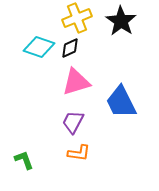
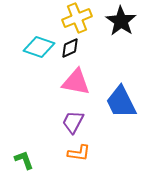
pink triangle: rotated 28 degrees clockwise
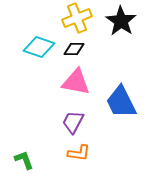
black diamond: moved 4 px right, 1 px down; rotated 25 degrees clockwise
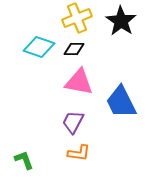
pink triangle: moved 3 px right
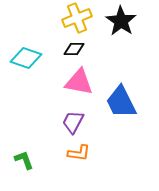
cyan diamond: moved 13 px left, 11 px down
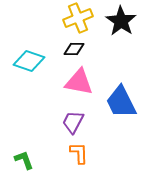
yellow cross: moved 1 px right
cyan diamond: moved 3 px right, 3 px down
orange L-shape: rotated 100 degrees counterclockwise
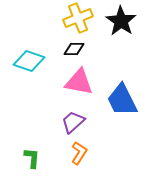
blue trapezoid: moved 1 px right, 2 px up
purple trapezoid: rotated 20 degrees clockwise
orange L-shape: rotated 35 degrees clockwise
green L-shape: moved 8 px right, 2 px up; rotated 25 degrees clockwise
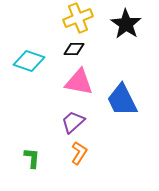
black star: moved 5 px right, 3 px down
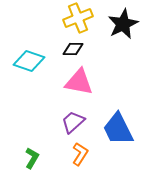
black star: moved 3 px left; rotated 12 degrees clockwise
black diamond: moved 1 px left
blue trapezoid: moved 4 px left, 29 px down
orange L-shape: moved 1 px right, 1 px down
green L-shape: rotated 25 degrees clockwise
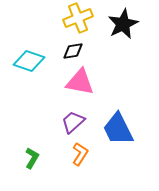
black diamond: moved 2 px down; rotated 10 degrees counterclockwise
pink triangle: moved 1 px right
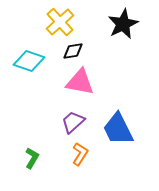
yellow cross: moved 18 px left, 4 px down; rotated 20 degrees counterclockwise
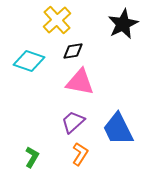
yellow cross: moved 3 px left, 2 px up
green L-shape: moved 1 px up
